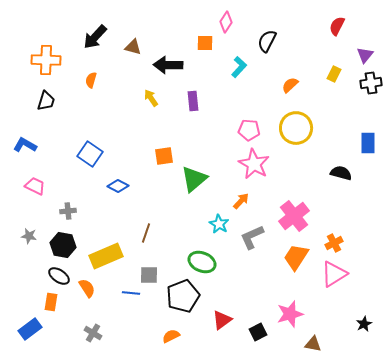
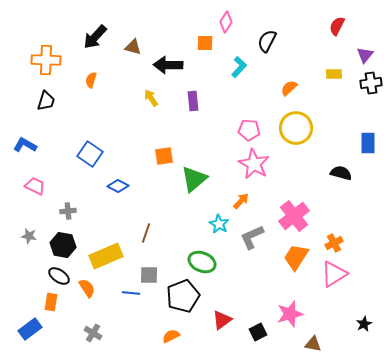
yellow rectangle at (334, 74): rotated 63 degrees clockwise
orange semicircle at (290, 85): moved 1 px left, 3 px down
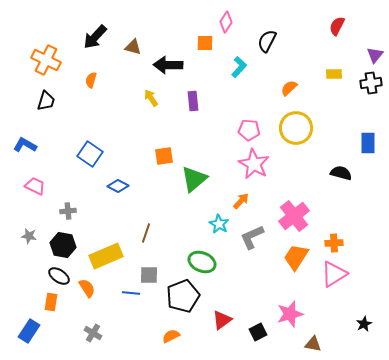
purple triangle at (365, 55): moved 10 px right
orange cross at (46, 60): rotated 24 degrees clockwise
orange cross at (334, 243): rotated 24 degrees clockwise
blue rectangle at (30, 329): moved 1 px left, 2 px down; rotated 20 degrees counterclockwise
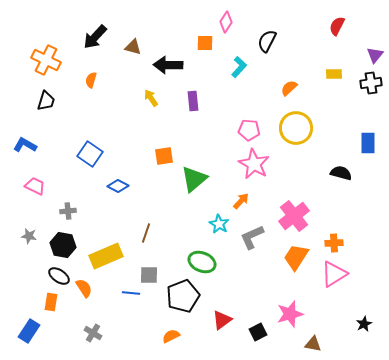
orange semicircle at (87, 288): moved 3 px left
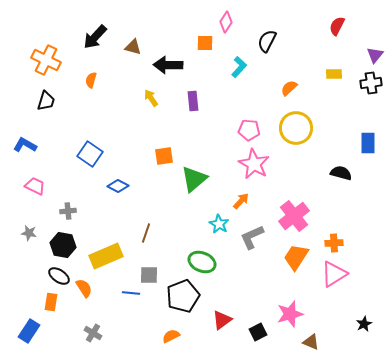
gray star at (29, 236): moved 3 px up
brown triangle at (313, 344): moved 2 px left, 2 px up; rotated 12 degrees clockwise
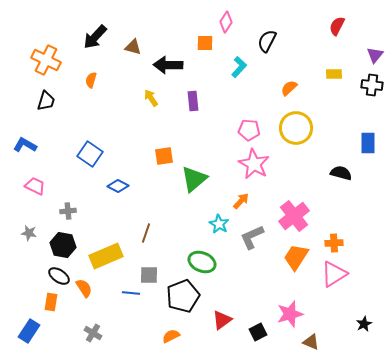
black cross at (371, 83): moved 1 px right, 2 px down; rotated 15 degrees clockwise
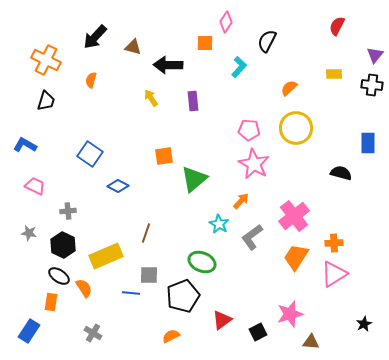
gray L-shape at (252, 237): rotated 12 degrees counterclockwise
black hexagon at (63, 245): rotated 15 degrees clockwise
brown triangle at (311, 342): rotated 18 degrees counterclockwise
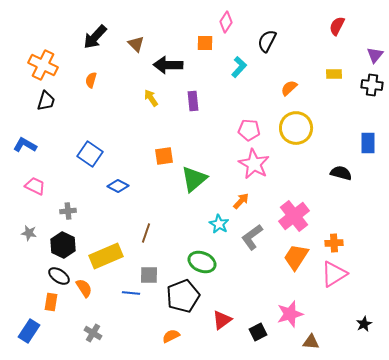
brown triangle at (133, 47): moved 3 px right, 3 px up; rotated 30 degrees clockwise
orange cross at (46, 60): moved 3 px left, 5 px down
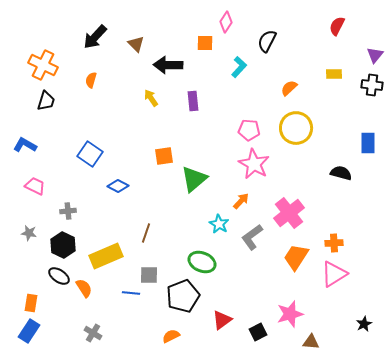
pink cross at (294, 216): moved 5 px left, 3 px up
orange rectangle at (51, 302): moved 20 px left, 1 px down
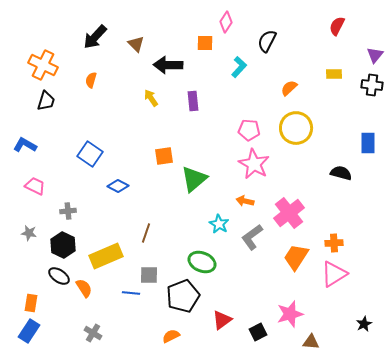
orange arrow at (241, 201): moved 4 px right; rotated 120 degrees counterclockwise
